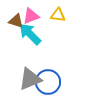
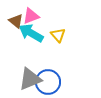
yellow triangle: moved 20 px down; rotated 42 degrees clockwise
brown triangle: rotated 21 degrees clockwise
cyan arrow: moved 1 px right, 1 px up; rotated 15 degrees counterclockwise
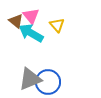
pink triangle: rotated 48 degrees counterclockwise
yellow triangle: moved 1 px left, 10 px up
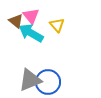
gray triangle: moved 1 px down
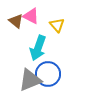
pink triangle: rotated 24 degrees counterclockwise
cyan arrow: moved 7 px right, 15 px down; rotated 100 degrees counterclockwise
blue circle: moved 8 px up
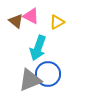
yellow triangle: moved 3 px up; rotated 42 degrees clockwise
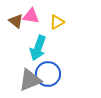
pink triangle: rotated 18 degrees counterclockwise
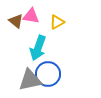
gray triangle: rotated 10 degrees clockwise
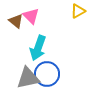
pink triangle: rotated 36 degrees clockwise
yellow triangle: moved 21 px right, 11 px up
blue circle: moved 1 px left
gray triangle: moved 2 px left, 2 px up
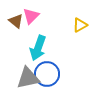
yellow triangle: moved 2 px right, 14 px down
pink triangle: rotated 30 degrees clockwise
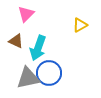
pink triangle: moved 5 px left, 2 px up
brown triangle: moved 20 px down; rotated 14 degrees counterclockwise
blue circle: moved 2 px right, 1 px up
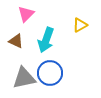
cyan arrow: moved 8 px right, 8 px up
blue circle: moved 1 px right
gray triangle: moved 4 px left
